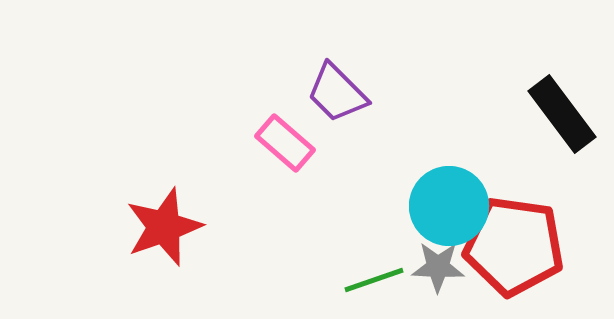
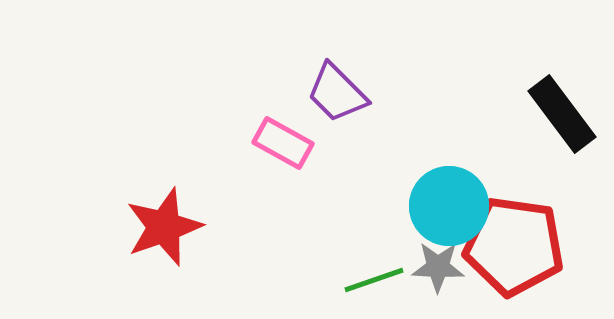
pink rectangle: moved 2 px left; rotated 12 degrees counterclockwise
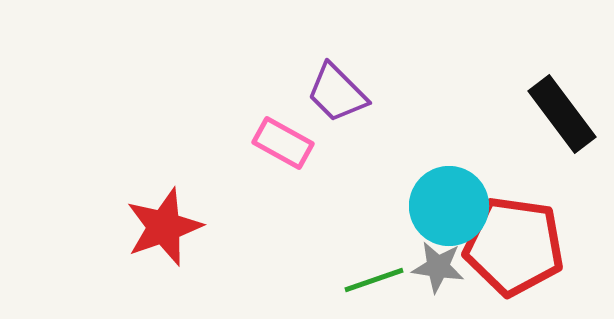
gray star: rotated 6 degrees clockwise
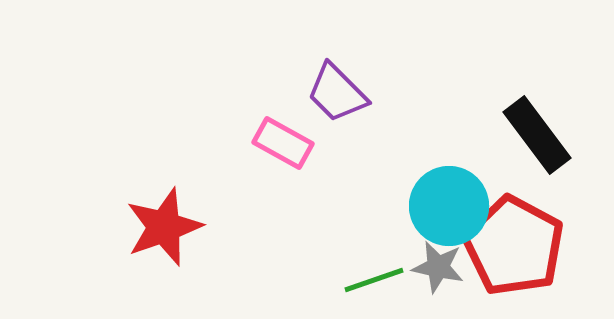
black rectangle: moved 25 px left, 21 px down
red pentagon: rotated 20 degrees clockwise
gray star: rotated 4 degrees clockwise
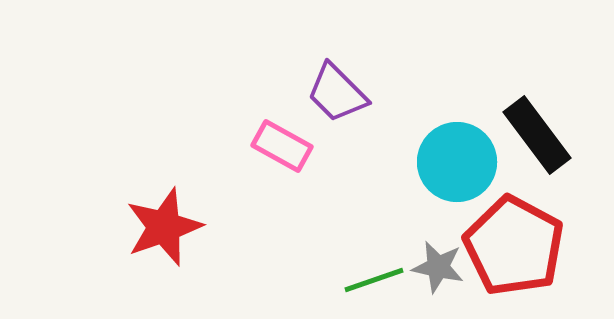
pink rectangle: moved 1 px left, 3 px down
cyan circle: moved 8 px right, 44 px up
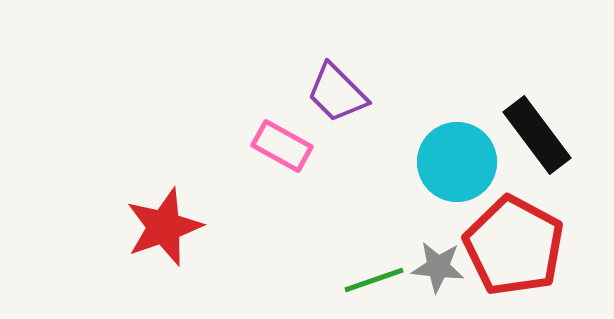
gray star: rotated 6 degrees counterclockwise
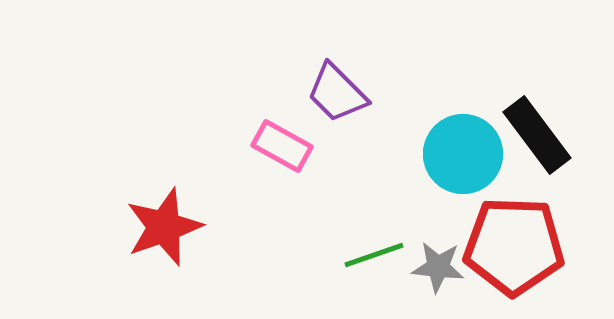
cyan circle: moved 6 px right, 8 px up
red pentagon: rotated 26 degrees counterclockwise
green line: moved 25 px up
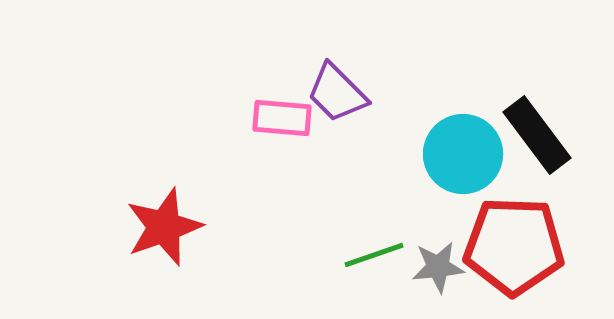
pink rectangle: moved 28 px up; rotated 24 degrees counterclockwise
gray star: rotated 12 degrees counterclockwise
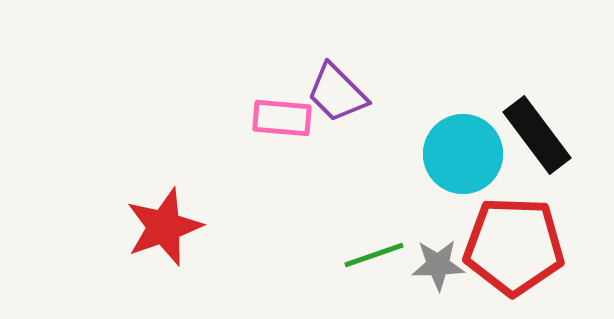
gray star: moved 2 px up; rotated 4 degrees clockwise
